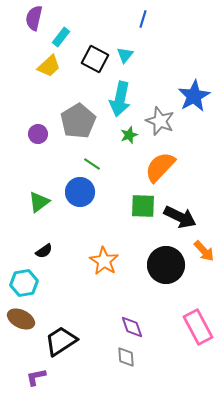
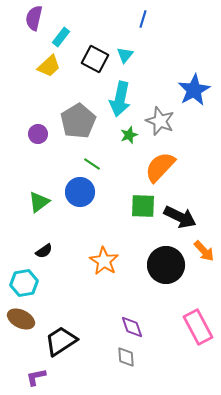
blue star: moved 6 px up
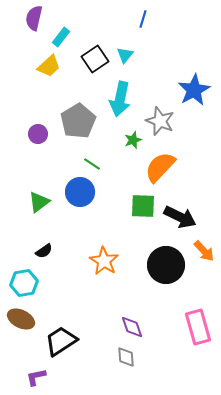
black square: rotated 28 degrees clockwise
green star: moved 4 px right, 5 px down
pink rectangle: rotated 12 degrees clockwise
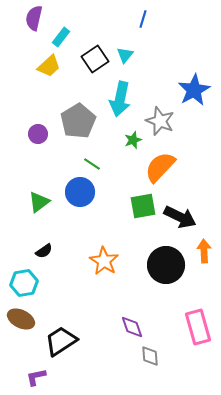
green square: rotated 12 degrees counterclockwise
orange arrow: rotated 140 degrees counterclockwise
gray diamond: moved 24 px right, 1 px up
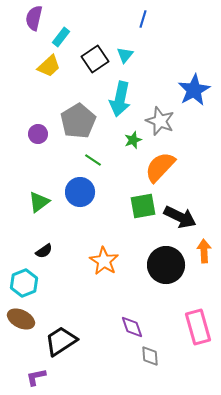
green line: moved 1 px right, 4 px up
cyan hexagon: rotated 12 degrees counterclockwise
